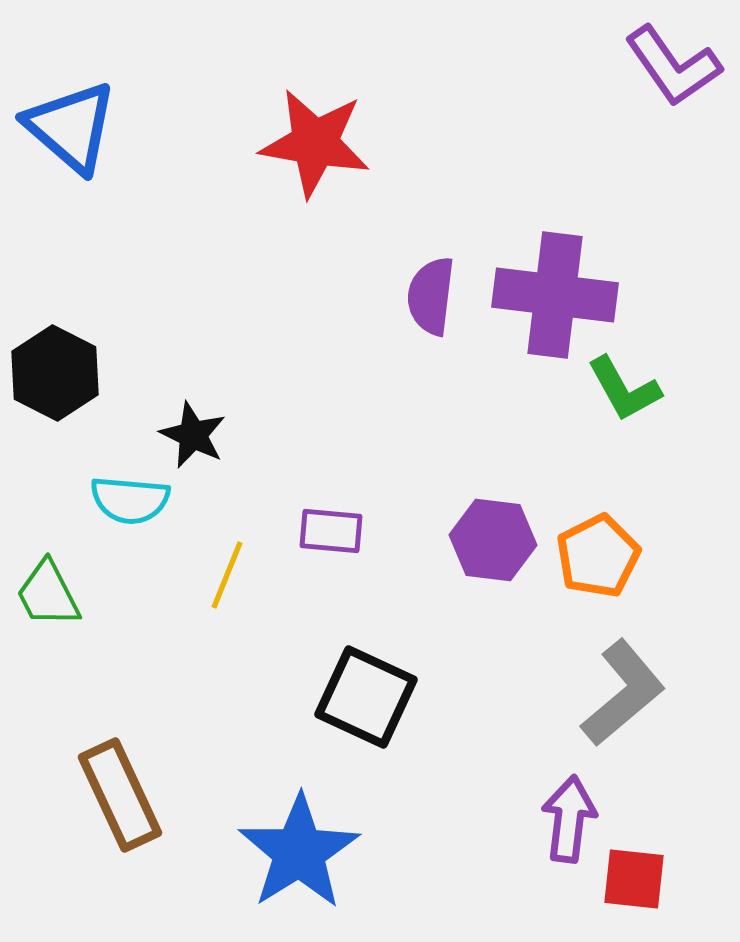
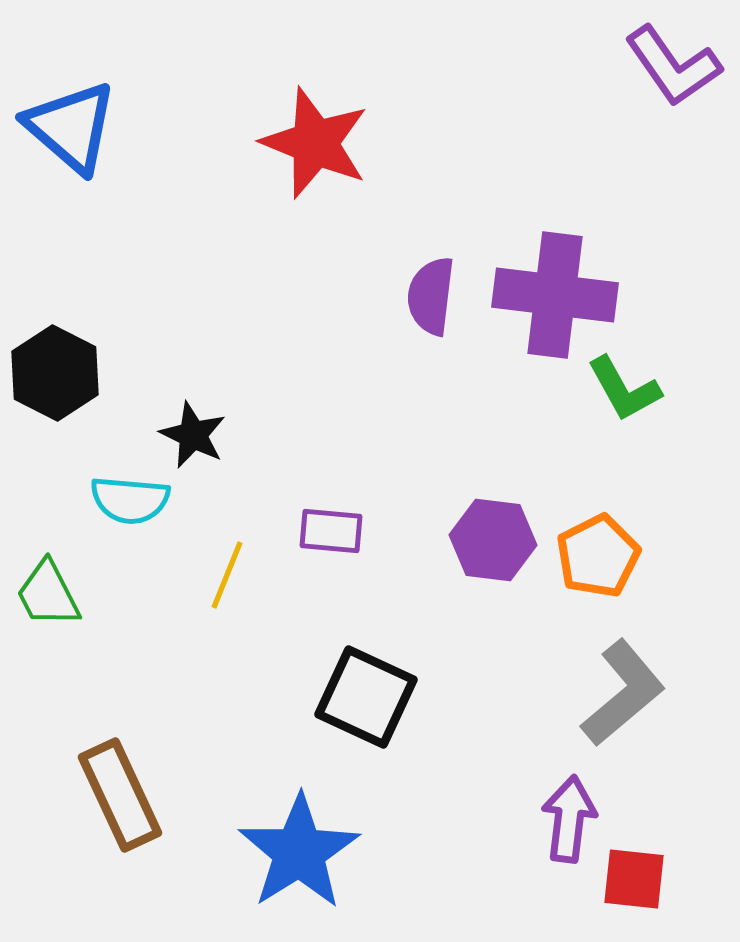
red star: rotated 12 degrees clockwise
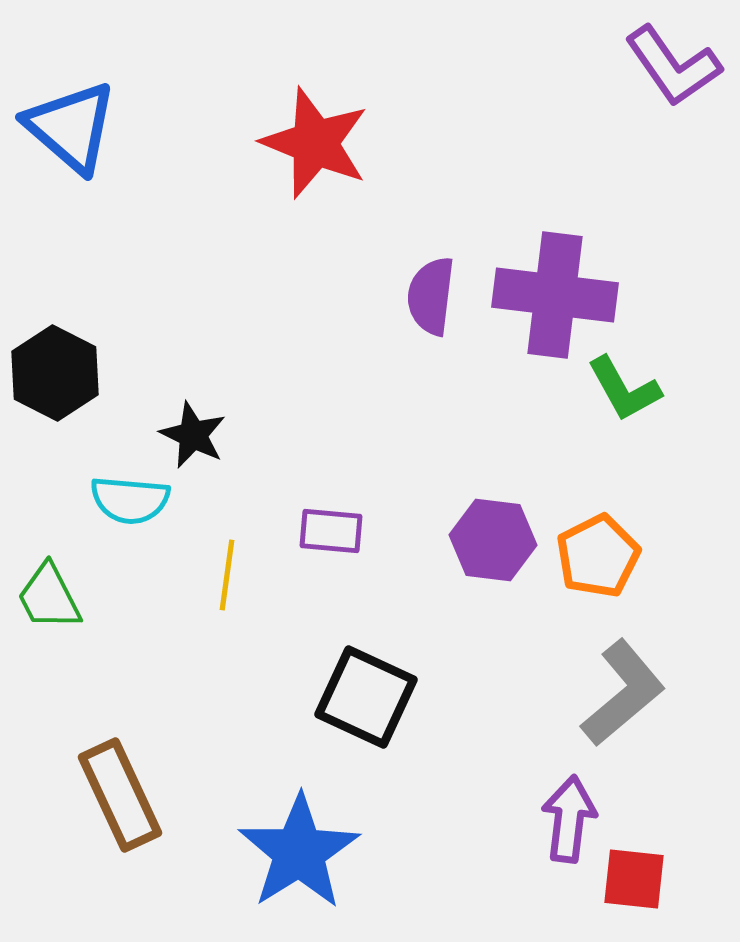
yellow line: rotated 14 degrees counterclockwise
green trapezoid: moved 1 px right, 3 px down
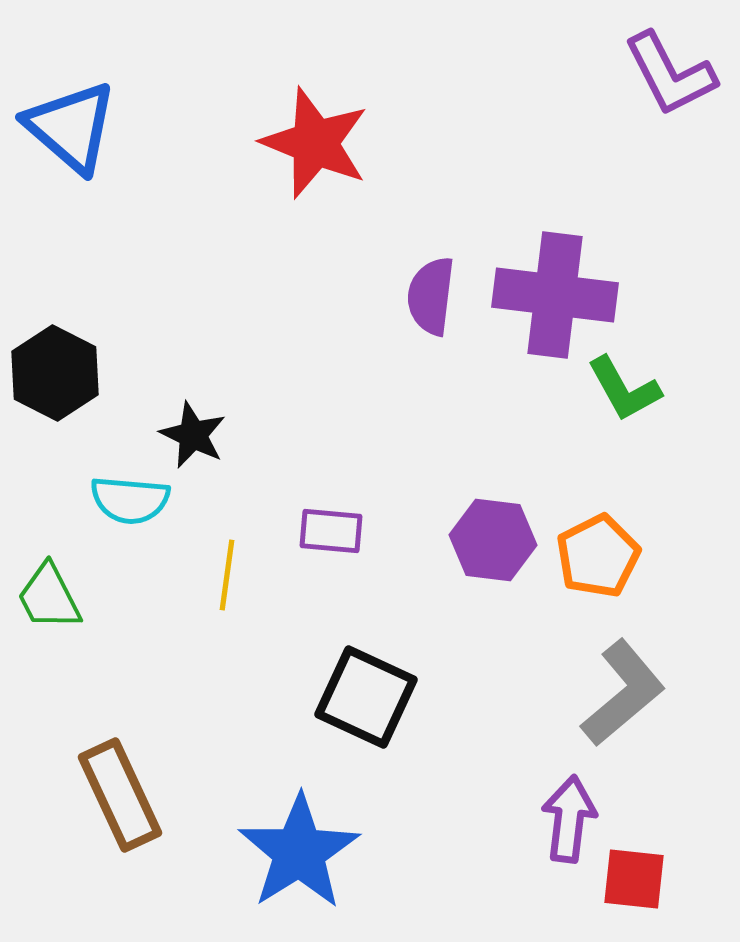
purple L-shape: moved 3 px left, 8 px down; rotated 8 degrees clockwise
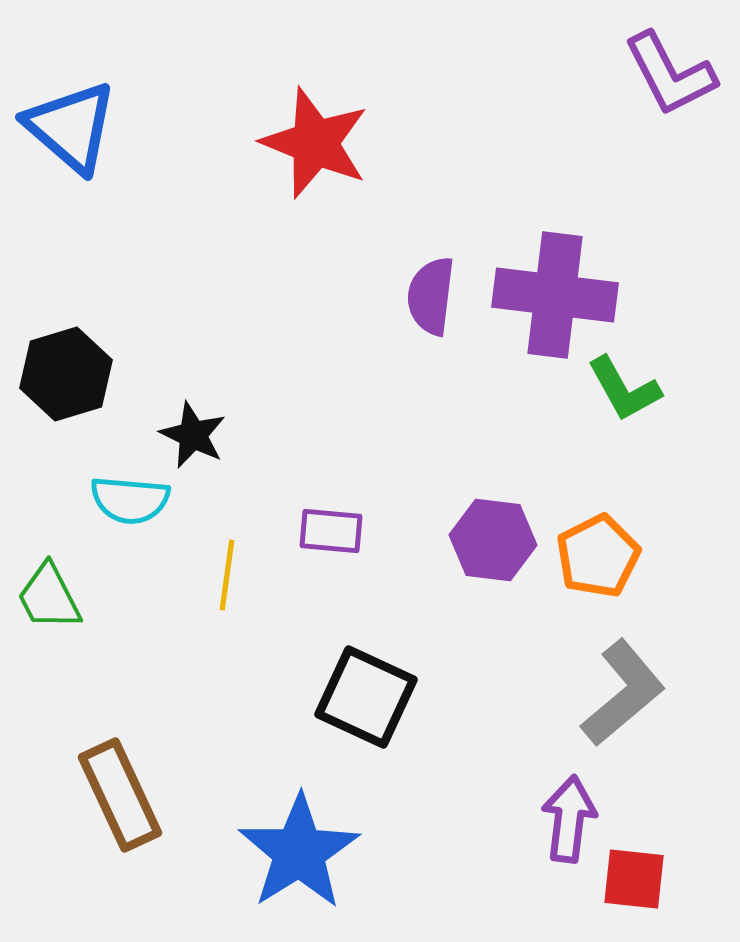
black hexagon: moved 11 px right, 1 px down; rotated 16 degrees clockwise
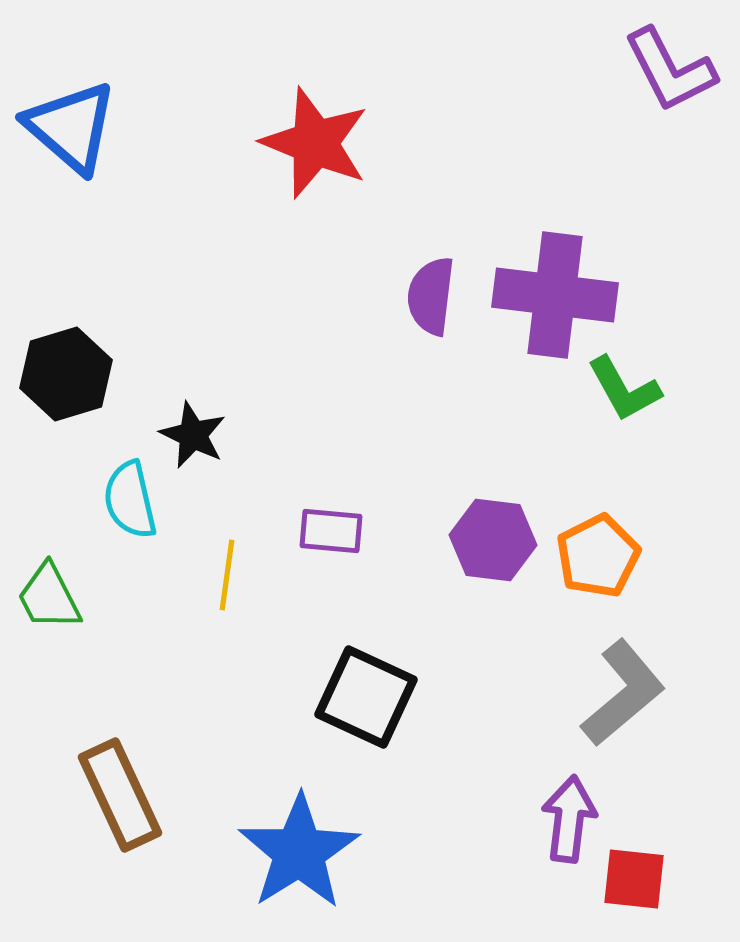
purple L-shape: moved 4 px up
cyan semicircle: rotated 72 degrees clockwise
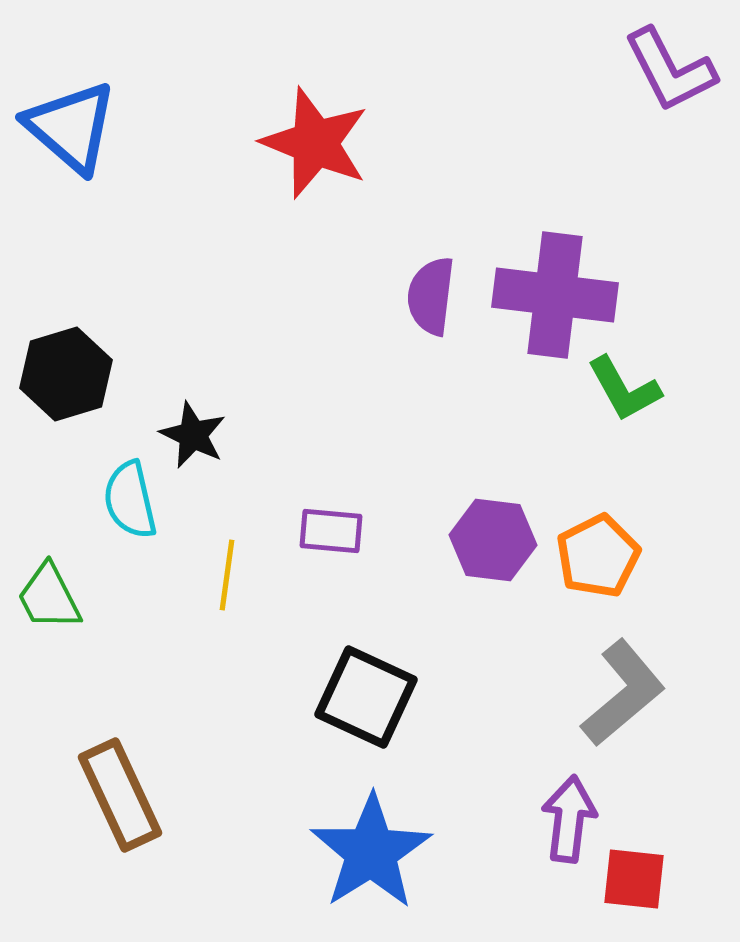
blue star: moved 72 px right
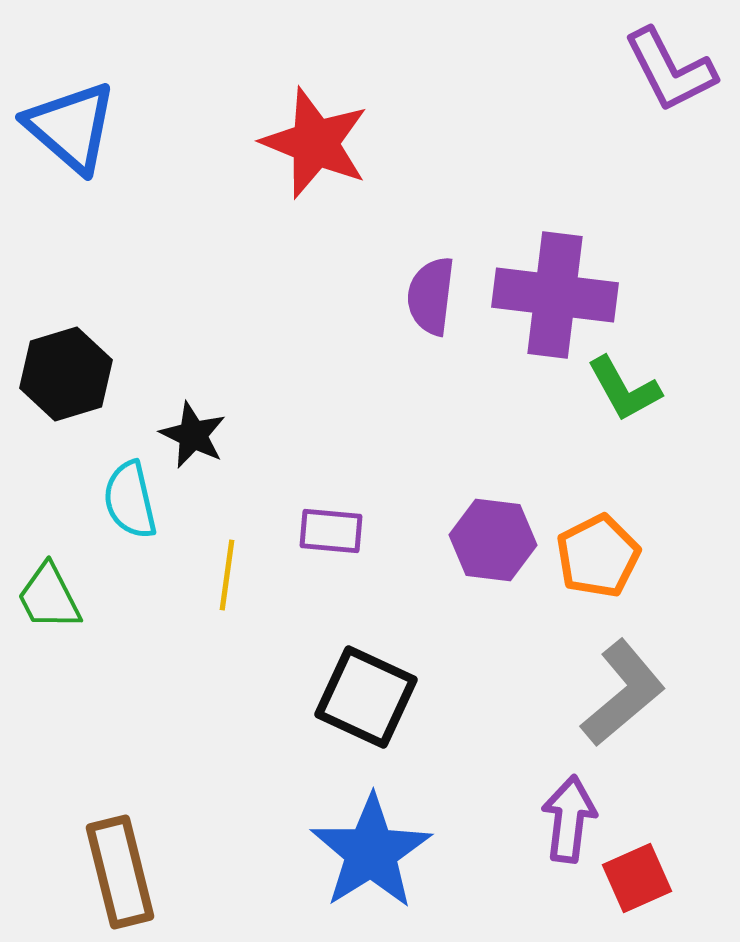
brown rectangle: moved 77 px down; rotated 11 degrees clockwise
red square: moved 3 px right, 1 px up; rotated 30 degrees counterclockwise
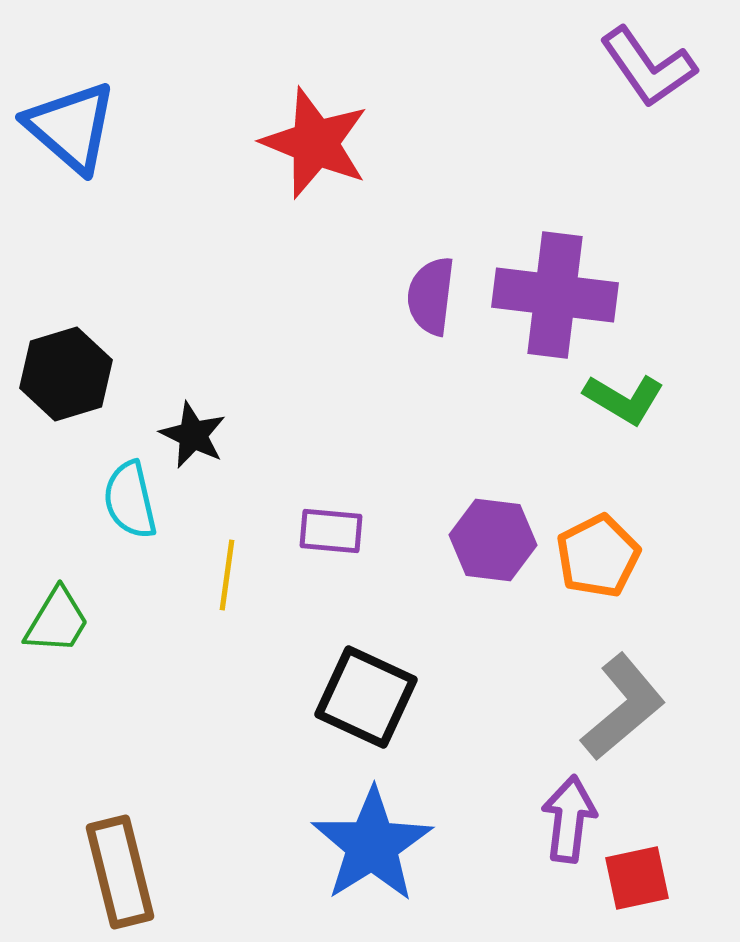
purple L-shape: moved 22 px left, 3 px up; rotated 8 degrees counterclockwise
green L-shape: moved 10 px down; rotated 30 degrees counterclockwise
green trapezoid: moved 8 px right, 24 px down; rotated 122 degrees counterclockwise
gray L-shape: moved 14 px down
blue star: moved 1 px right, 7 px up
red square: rotated 12 degrees clockwise
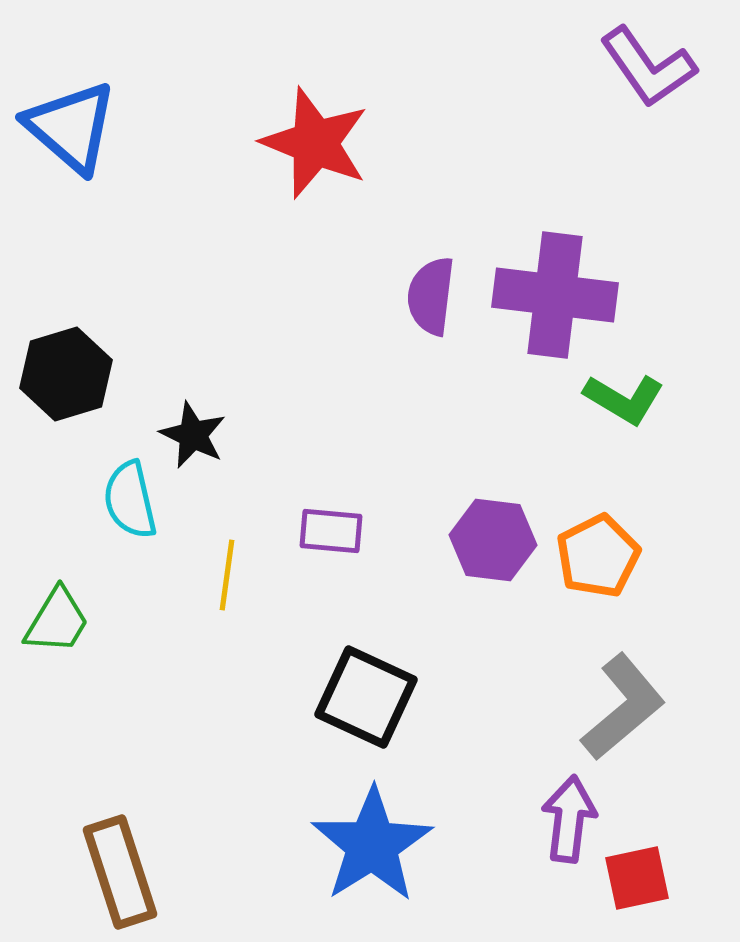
brown rectangle: rotated 4 degrees counterclockwise
